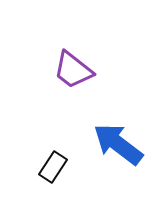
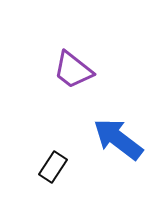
blue arrow: moved 5 px up
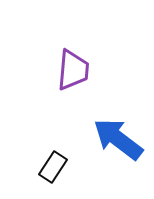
purple trapezoid: rotated 123 degrees counterclockwise
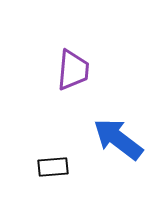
black rectangle: rotated 52 degrees clockwise
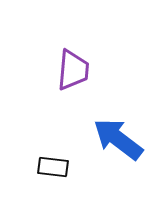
black rectangle: rotated 12 degrees clockwise
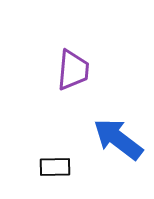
black rectangle: moved 2 px right; rotated 8 degrees counterclockwise
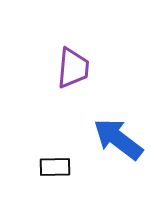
purple trapezoid: moved 2 px up
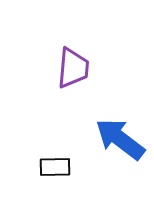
blue arrow: moved 2 px right
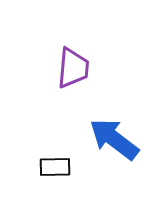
blue arrow: moved 6 px left
